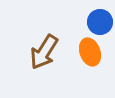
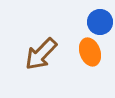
brown arrow: moved 3 px left, 2 px down; rotated 12 degrees clockwise
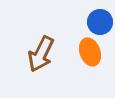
brown arrow: rotated 18 degrees counterclockwise
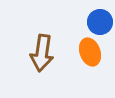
brown arrow: moved 1 px right, 1 px up; rotated 18 degrees counterclockwise
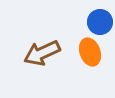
brown arrow: rotated 57 degrees clockwise
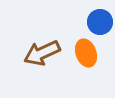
orange ellipse: moved 4 px left, 1 px down
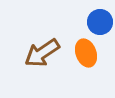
brown arrow: rotated 9 degrees counterclockwise
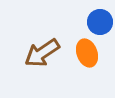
orange ellipse: moved 1 px right
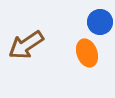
brown arrow: moved 16 px left, 8 px up
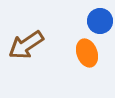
blue circle: moved 1 px up
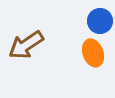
orange ellipse: moved 6 px right
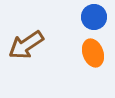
blue circle: moved 6 px left, 4 px up
